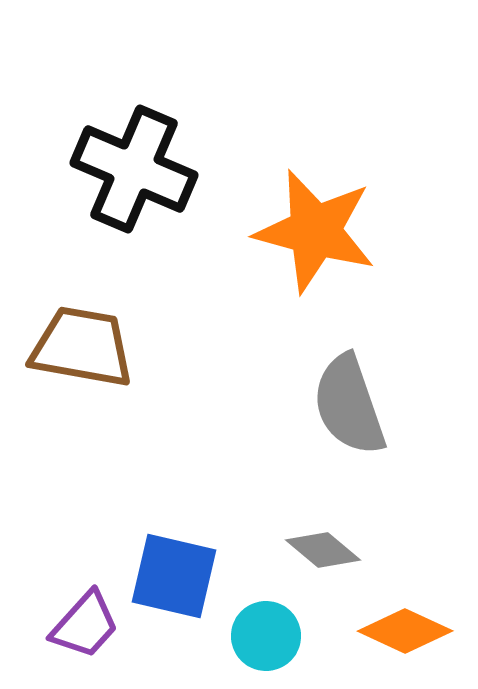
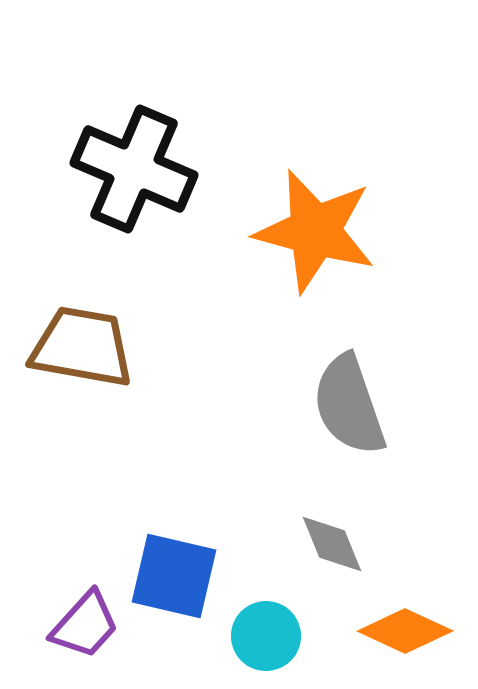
gray diamond: moved 9 px right, 6 px up; rotated 28 degrees clockwise
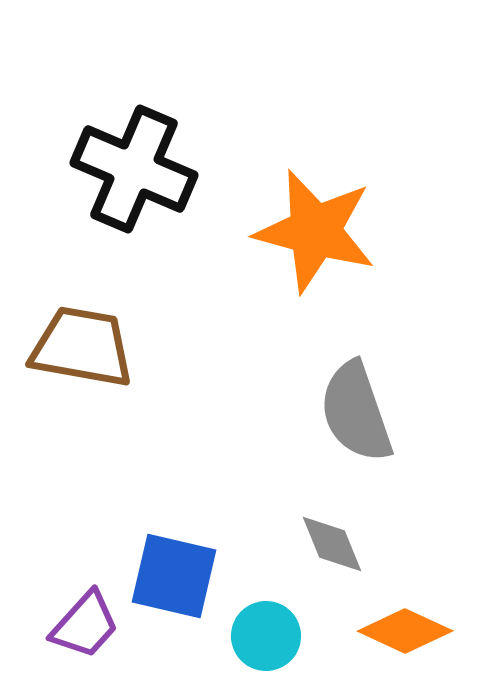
gray semicircle: moved 7 px right, 7 px down
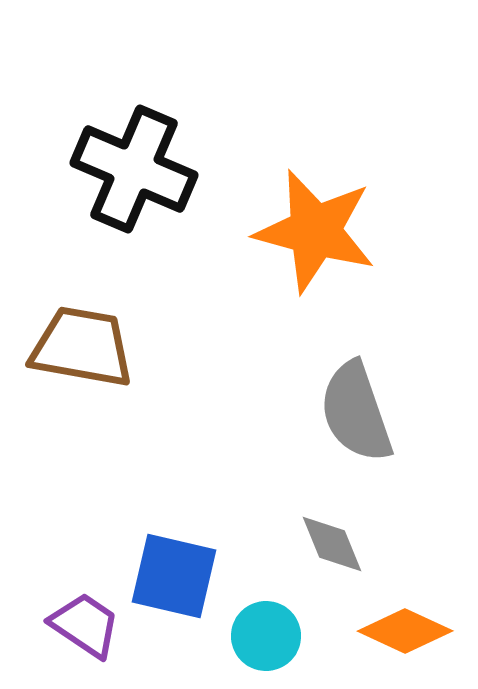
purple trapezoid: rotated 98 degrees counterclockwise
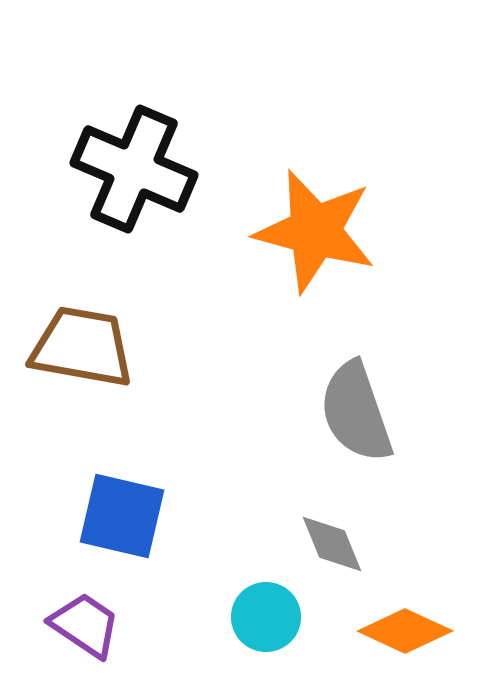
blue square: moved 52 px left, 60 px up
cyan circle: moved 19 px up
